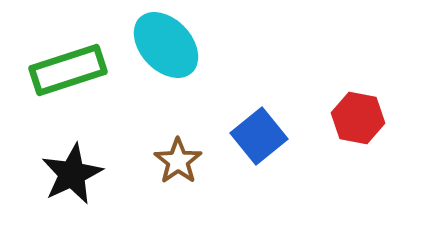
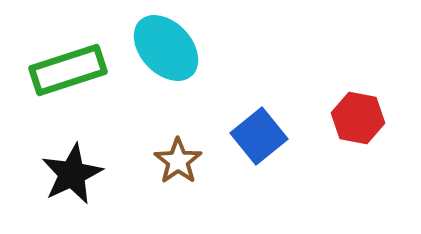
cyan ellipse: moved 3 px down
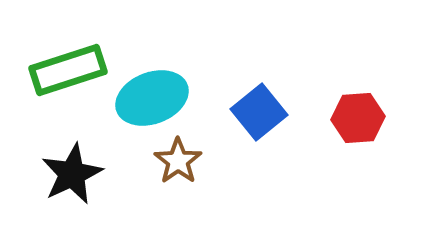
cyan ellipse: moved 14 px left, 50 px down; rotated 68 degrees counterclockwise
red hexagon: rotated 15 degrees counterclockwise
blue square: moved 24 px up
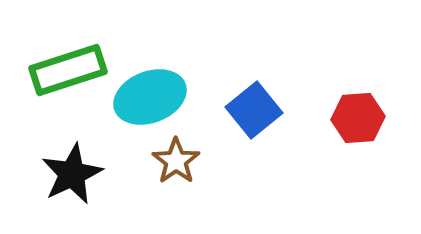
cyan ellipse: moved 2 px left, 1 px up
blue square: moved 5 px left, 2 px up
brown star: moved 2 px left
